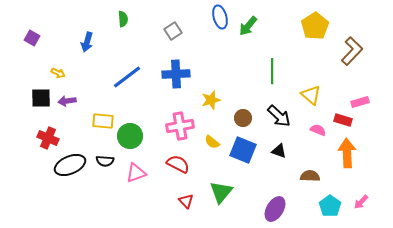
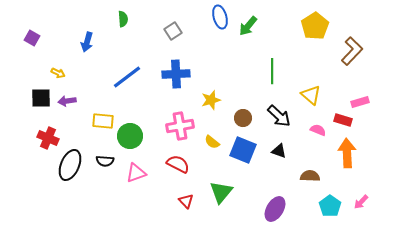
black ellipse: rotated 44 degrees counterclockwise
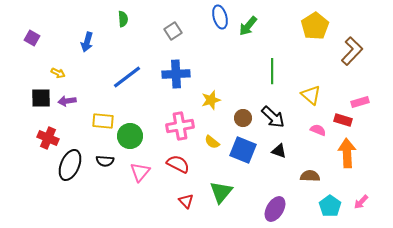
black arrow: moved 6 px left, 1 px down
pink triangle: moved 4 px right, 1 px up; rotated 30 degrees counterclockwise
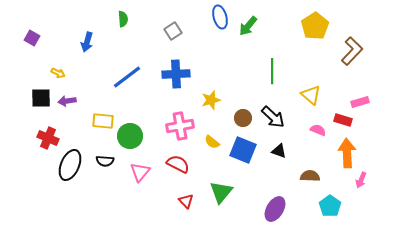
pink arrow: moved 22 px up; rotated 21 degrees counterclockwise
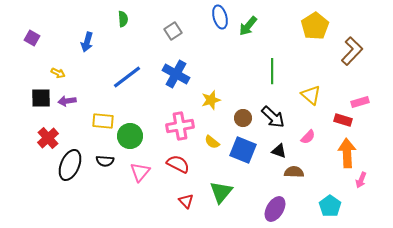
blue cross: rotated 32 degrees clockwise
pink semicircle: moved 10 px left, 7 px down; rotated 112 degrees clockwise
red cross: rotated 25 degrees clockwise
brown semicircle: moved 16 px left, 4 px up
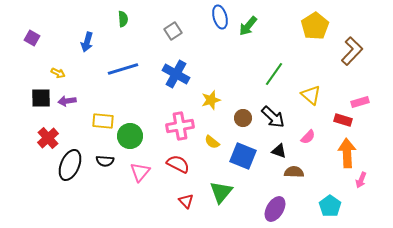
green line: moved 2 px right, 3 px down; rotated 35 degrees clockwise
blue line: moved 4 px left, 8 px up; rotated 20 degrees clockwise
blue square: moved 6 px down
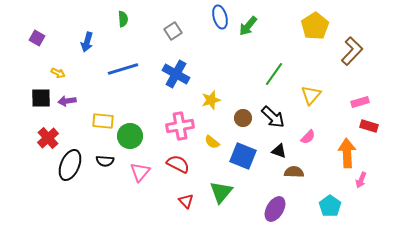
purple square: moved 5 px right
yellow triangle: rotated 30 degrees clockwise
red rectangle: moved 26 px right, 6 px down
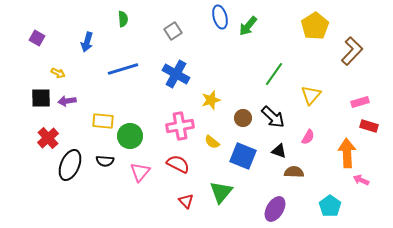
pink semicircle: rotated 14 degrees counterclockwise
pink arrow: rotated 91 degrees clockwise
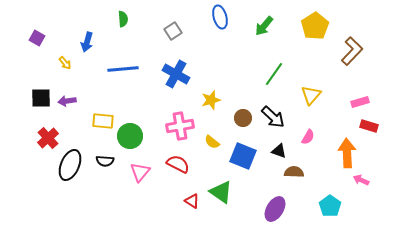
green arrow: moved 16 px right
blue line: rotated 12 degrees clockwise
yellow arrow: moved 7 px right, 10 px up; rotated 24 degrees clockwise
green triangle: rotated 35 degrees counterclockwise
red triangle: moved 6 px right; rotated 14 degrees counterclockwise
